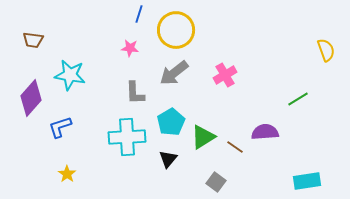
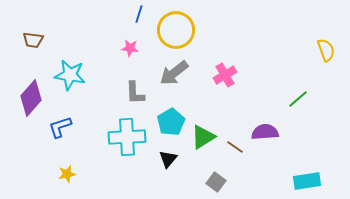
green line: rotated 10 degrees counterclockwise
yellow star: rotated 24 degrees clockwise
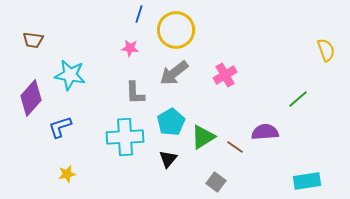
cyan cross: moved 2 px left
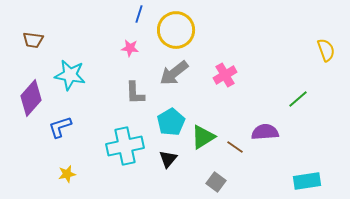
cyan cross: moved 9 px down; rotated 9 degrees counterclockwise
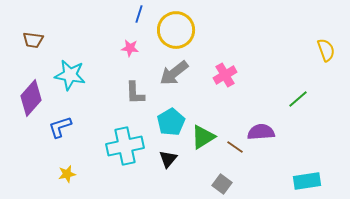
purple semicircle: moved 4 px left
gray square: moved 6 px right, 2 px down
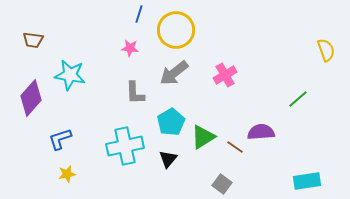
blue L-shape: moved 12 px down
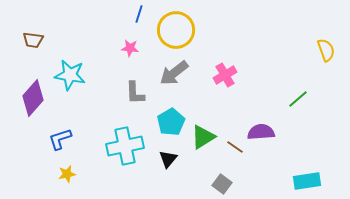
purple diamond: moved 2 px right
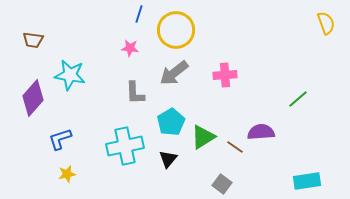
yellow semicircle: moved 27 px up
pink cross: rotated 25 degrees clockwise
